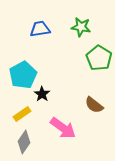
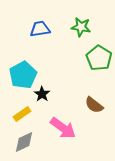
gray diamond: rotated 30 degrees clockwise
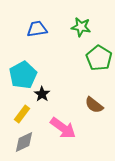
blue trapezoid: moved 3 px left
yellow rectangle: rotated 18 degrees counterclockwise
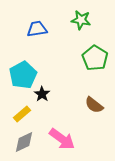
green star: moved 7 px up
green pentagon: moved 4 px left
yellow rectangle: rotated 12 degrees clockwise
pink arrow: moved 1 px left, 11 px down
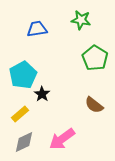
yellow rectangle: moved 2 px left
pink arrow: rotated 108 degrees clockwise
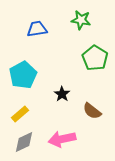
black star: moved 20 px right
brown semicircle: moved 2 px left, 6 px down
pink arrow: rotated 24 degrees clockwise
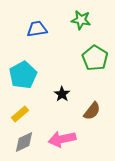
brown semicircle: rotated 90 degrees counterclockwise
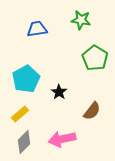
cyan pentagon: moved 3 px right, 4 px down
black star: moved 3 px left, 2 px up
gray diamond: rotated 20 degrees counterclockwise
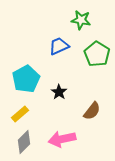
blue trapezoid: moved 22 px right, 17 px down; rotated 15 degrees counterclockwise
green pentagon: moved 2 px right, 4 px up
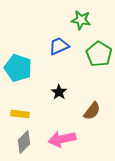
green pentagon: moved 2 px right
cyan pentagon: moved 8 px left, 11 px up; rotated 24 degrees counterclockwise
yellow rectangle: rotated 48 degrees clockwise
